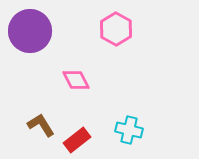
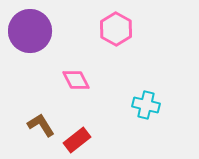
cyan cross: moved 17 px right, 25 px up
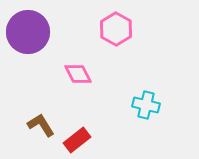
purple circle: moved 2 px left, 1 px down
pink diamond: moved 2 px right, 6 px up
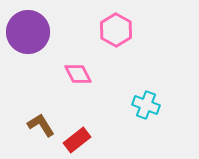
pink hexagon: moved 1 px down
cyan cross: rotated 8 degrees clockwise
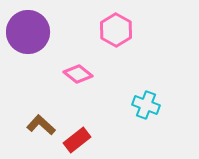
pink diamond: rotated 24 degrees counterclockwise
brown L-shape: rotated 16 degrees counterclockwise
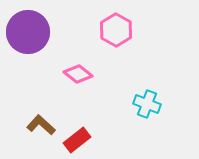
cyan cross: moved 1 px right, 1 px up
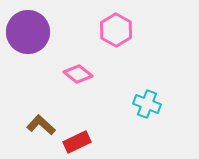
red rectangle: moved 2 px down; rotated 12 degrees clockwise
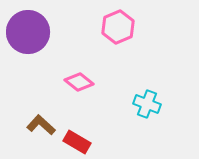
pink hexagon: moved 2 px right, 3 px up; rotated 8 degrees clockwise
pink diamond: moved 1 px right, 8 px down
red rectangle: rotated 56 degrees clockwise
